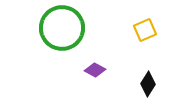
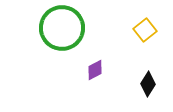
yellow square: rotated 15 degrees counterclockwise
purple diamond: rotated 55 degrees counterclockwise
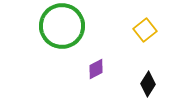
green circle: moved 2 px up
purple diamond: moved 1 px right, 1 px up
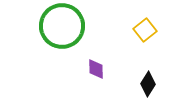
purple diamond: rotated 65 degrees counterclockwise
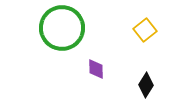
green circle: moved 2 px down
black diamond: moved 2 px left, 1 px down
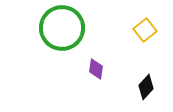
purple diamond: rotated 10 degrees clockwise
black diamond: moved 2 px down; rotated 10 degrees clockwise
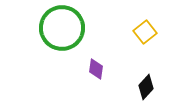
yellow square: moved 2 px down
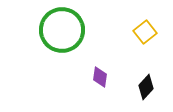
green circle: moved 2 px down
purple diamond: moved 4 px right, 8 px down
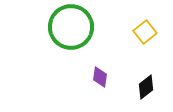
green circle: moved 9 px right, 3 px up
black diamond: rotated 10 degrees clockwise
